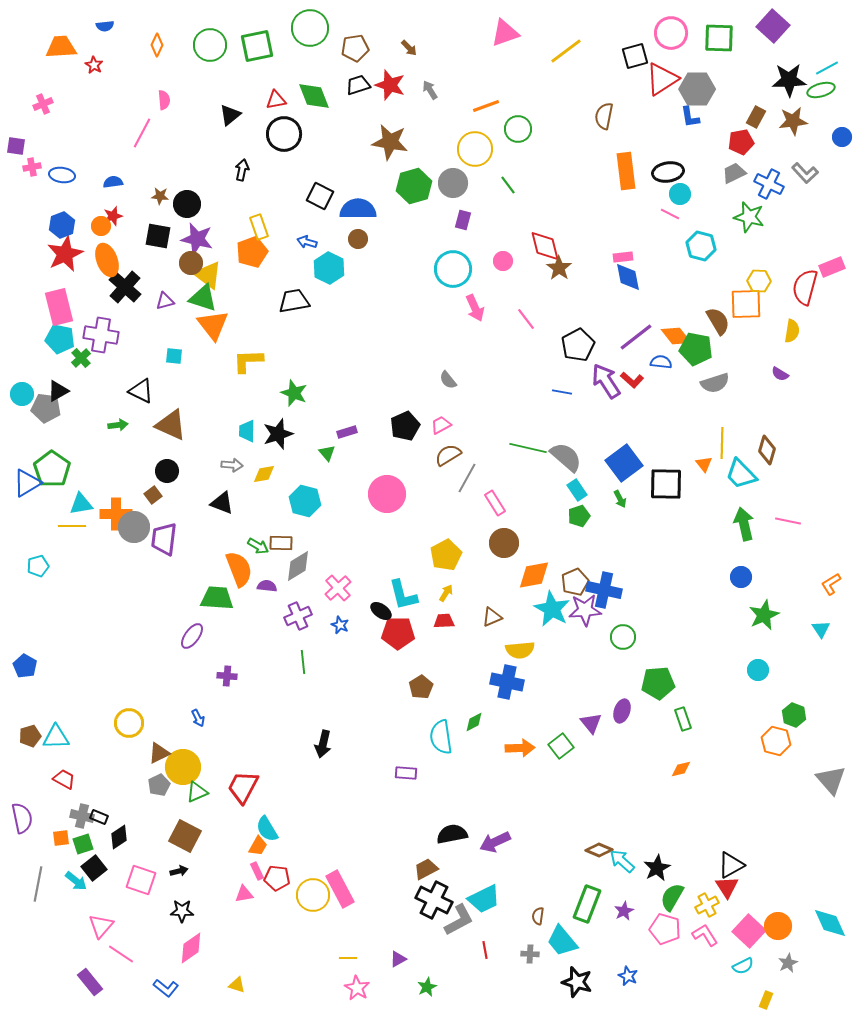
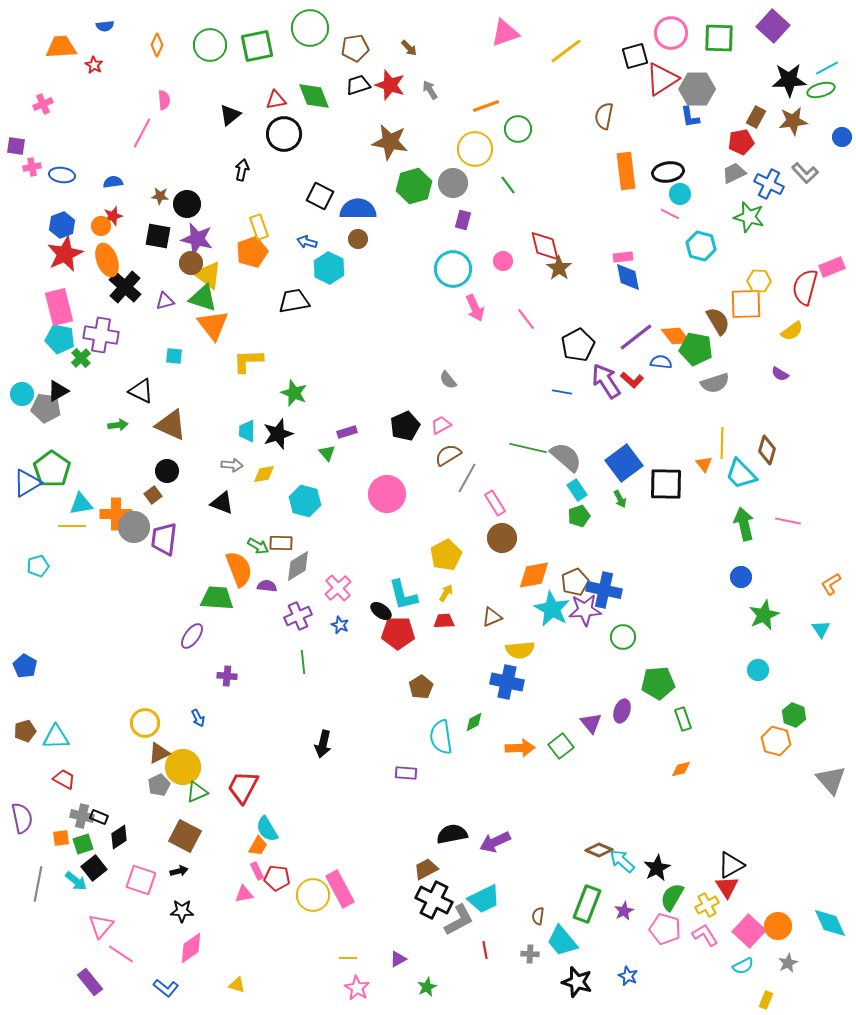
yellow semicircle at (792, 331): rotated 45 degrees clockwise
brown circle at (504, 543): moved 2 px left, 5 px up
yellow circle at (129, 723): moved 16 px right
brown pentagon at (30, 736): moved 5 px left, 5 px up
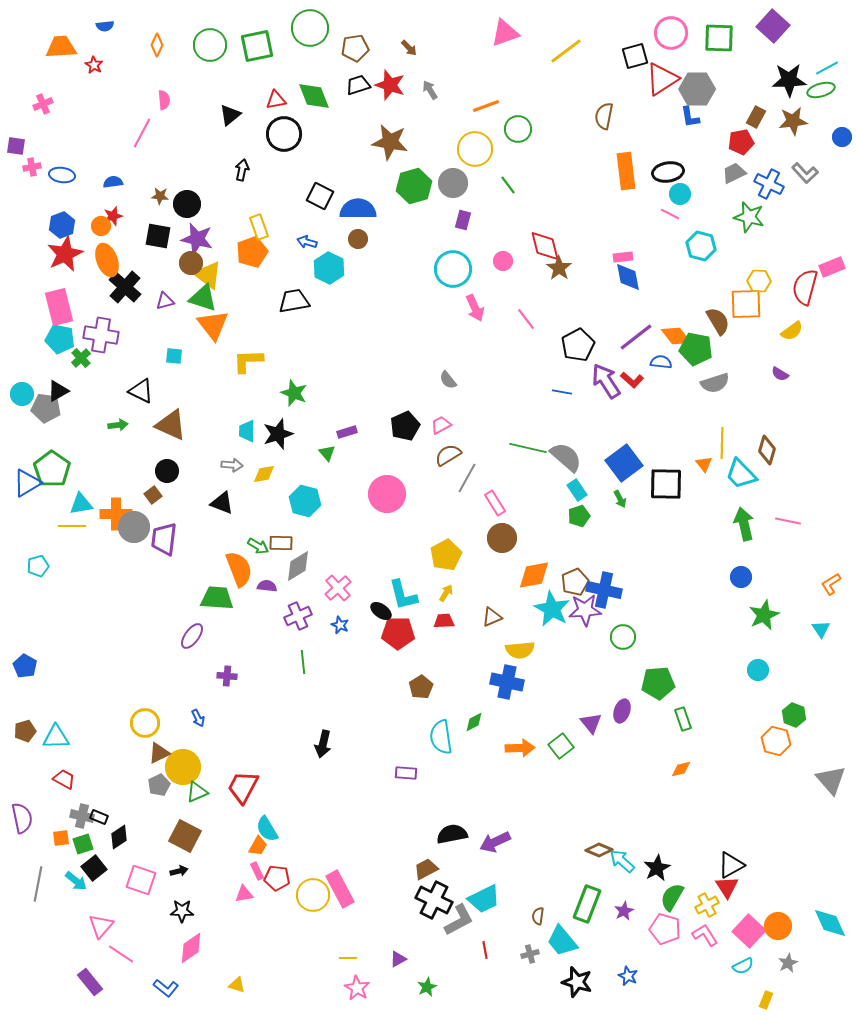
gray cross at (530, 954): rotated 18 degrees counterclockwise
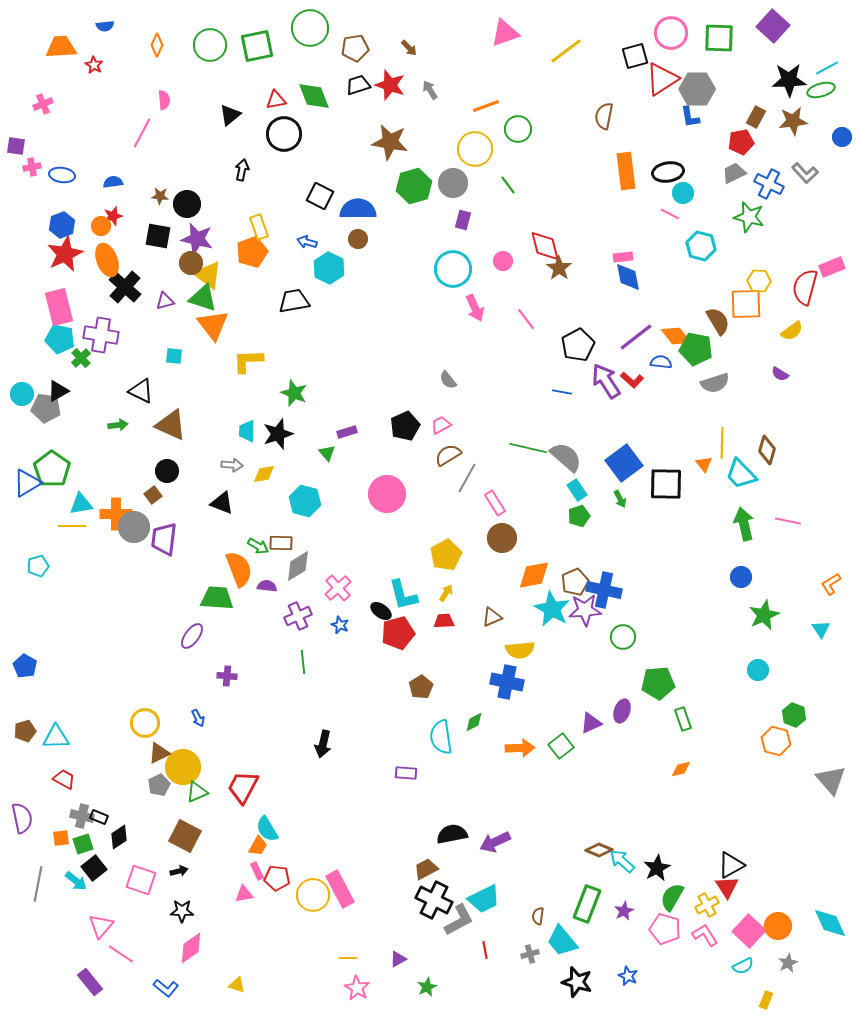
cyan circle at (680, 194): moved 3 px right, 1 px up
red pentagon at (398, 633): rotated 16 degrees counterclockwise
purple triangle at (591, 723): rotated 45 degrees clockwise
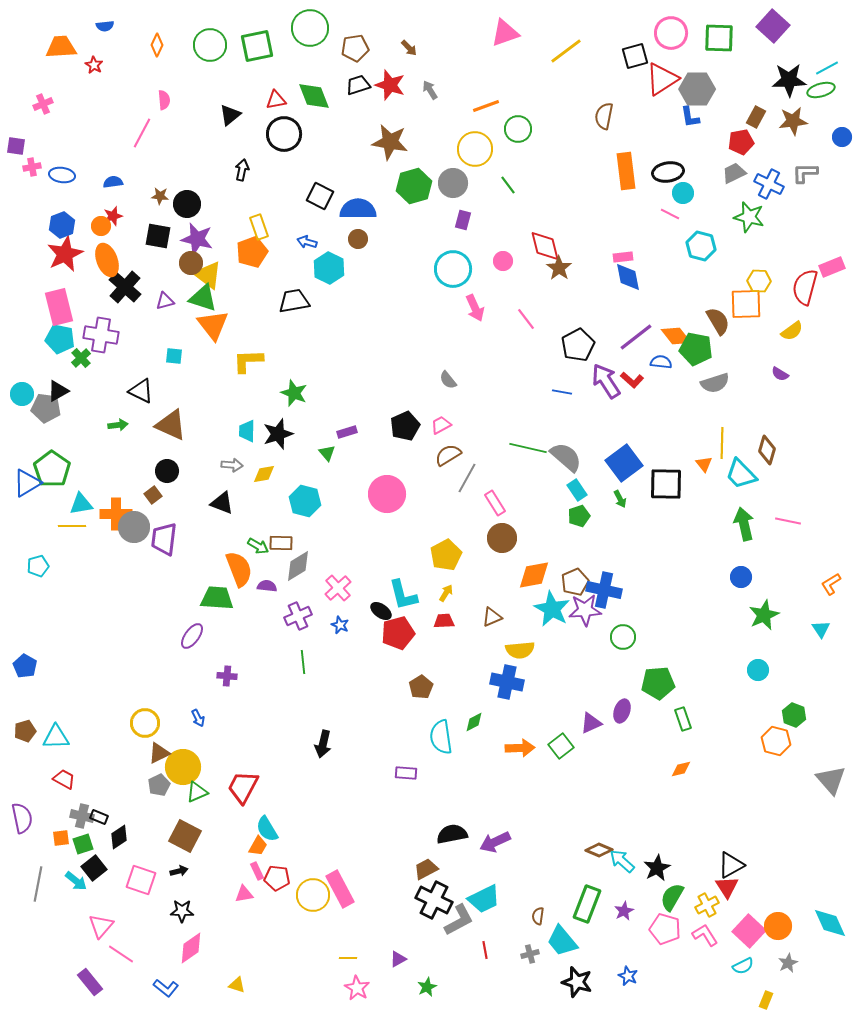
gray L-shape at (805, 173): rotated 132 degrees clockwise
